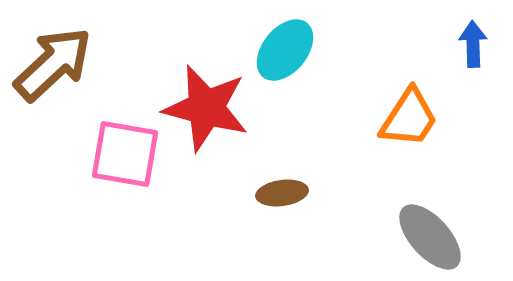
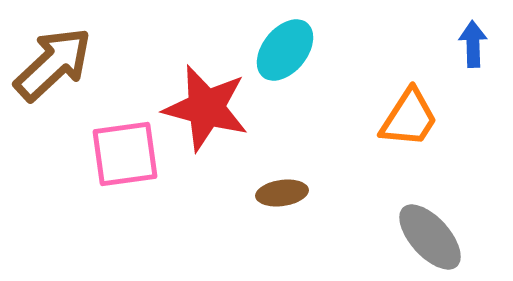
pink square: rotated 18 degrees counterclockwise
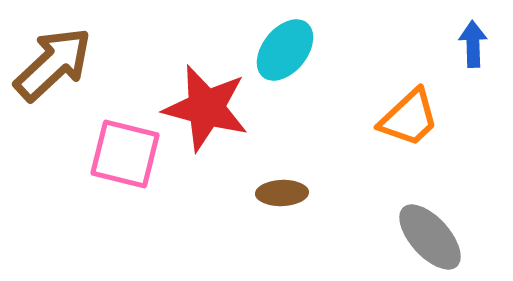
orange trapezoid: rotated 14 degrees clockwise
pink square: rotated 22 degrees clockwise
brown ellipse: rotated 6 degrees clockwise
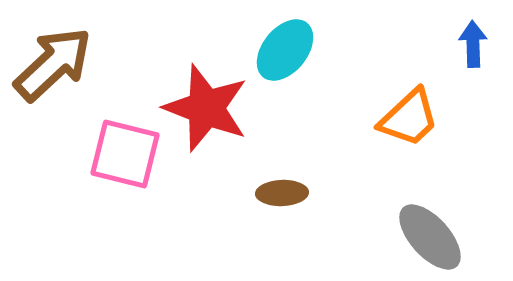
red star: rotated 6 degrees clockwise
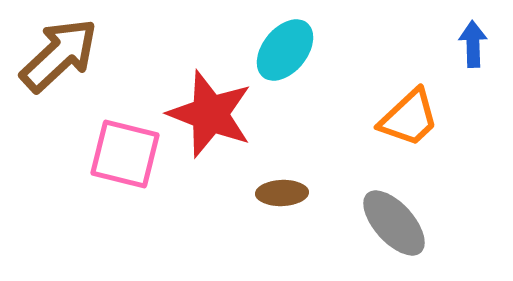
brown arrow: moved 6 px right, 9 px up
red star: moved 4 px right, 6 px down
gray ellipse: moved 36 px left, 14 px up
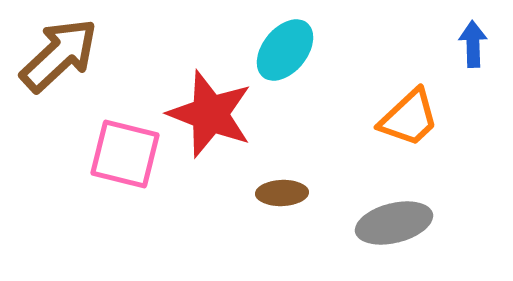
gray ellipse: rotated 62 degrees counterclockwise
